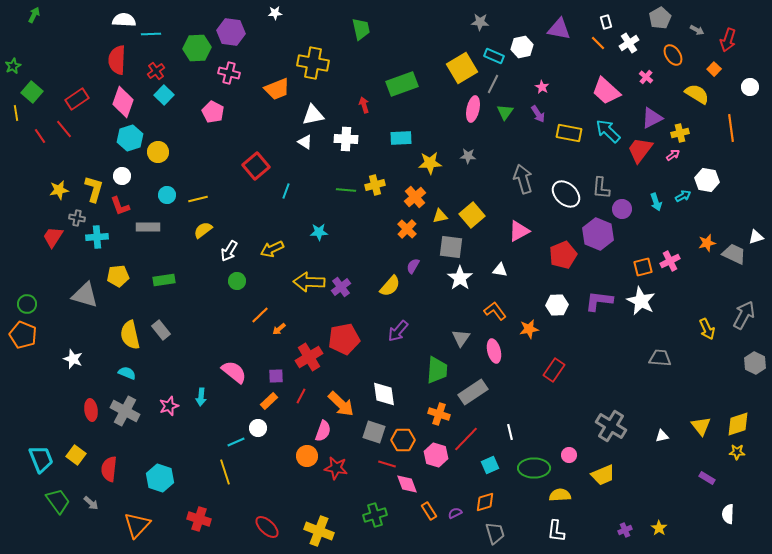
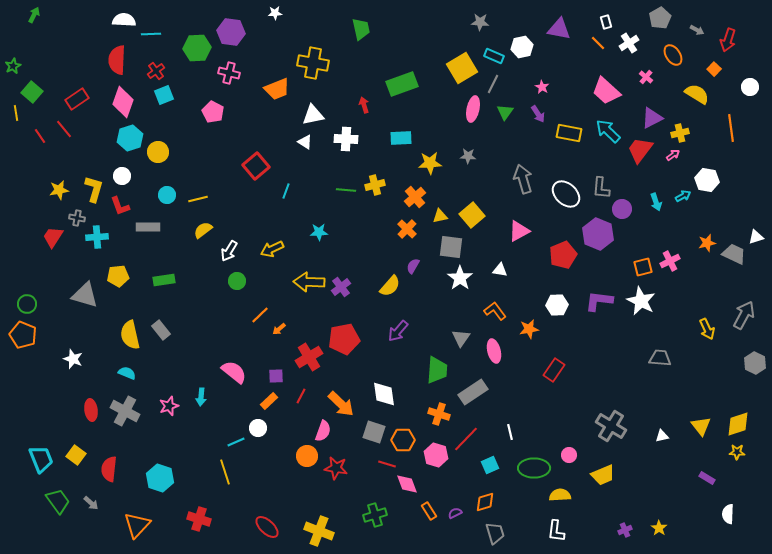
cyan square at (164, 95): rotated 24 degrees clockwise
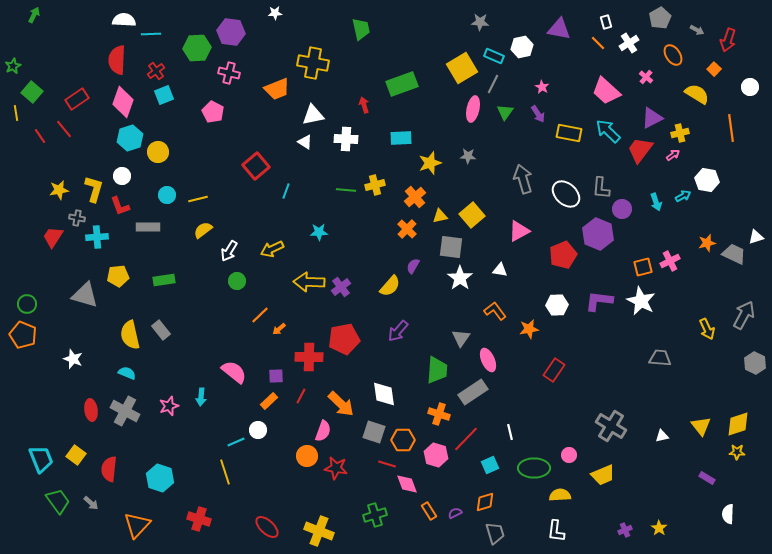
yellow star at (430, 163): rotated 15 degrees counterclockwise
pink ellipse at (494, 351): moved 6 px left, 9 px down; rotated 10 degrees counterclockwise
red cross at (309, 357): rotated 32 degrees clockwise
white circle at (258, 428): moved 2 px down
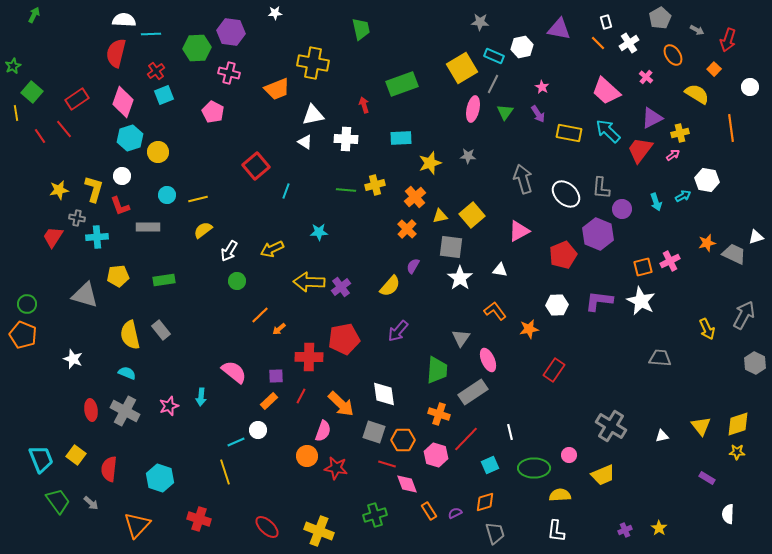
red semicircle at (117, 60): moved 1 px left, 7 px up; rotated 12 degrees clockwise
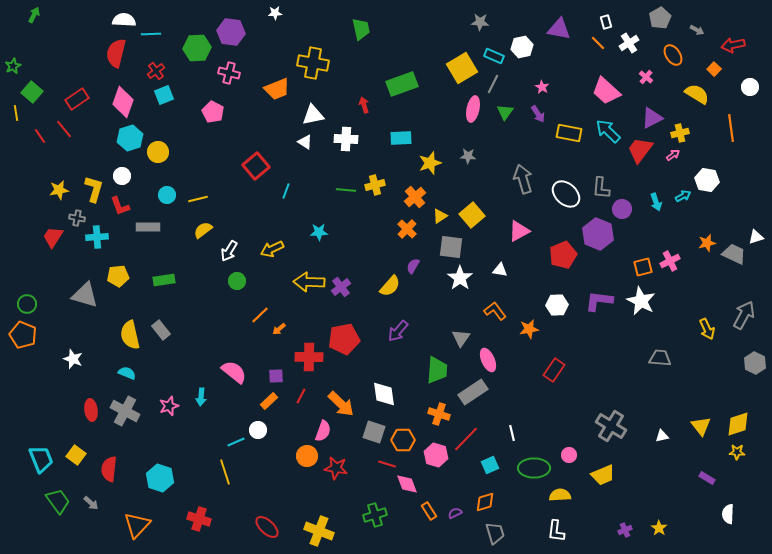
red arrow at (728, 40): moved 5 px right, 5 px down; rotated 60 degrees clockwise
yellow triangle at (440, 216): rotated 21 degrees counterclockwise
white line at (510, 432): moved 2 px right, 1 px down
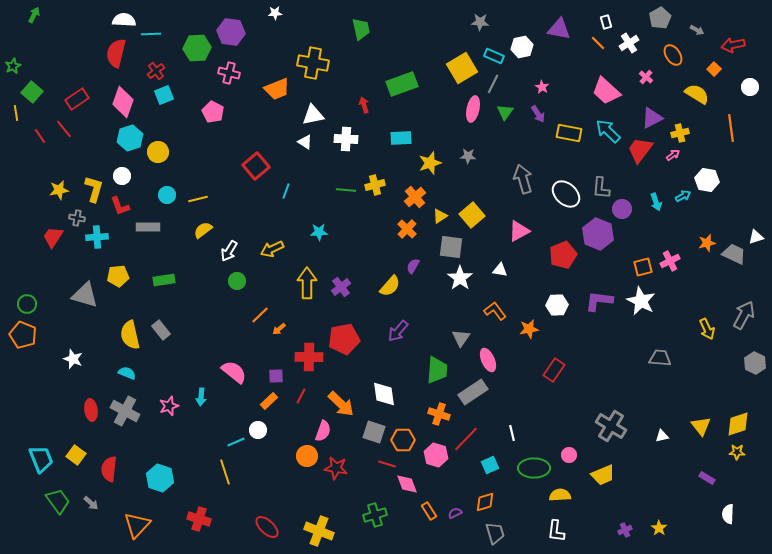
yellow arrow at (309, 282): moved 2 px left, 1 px down; rotated 88 degrees clockwise
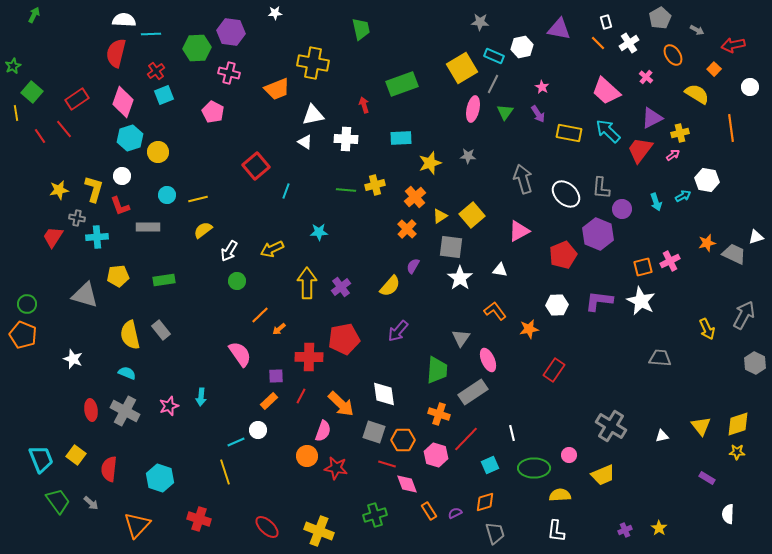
pink semicircle at (234, 372): moved 6 px right, 18 px up; rotated 16 degrees clockwise
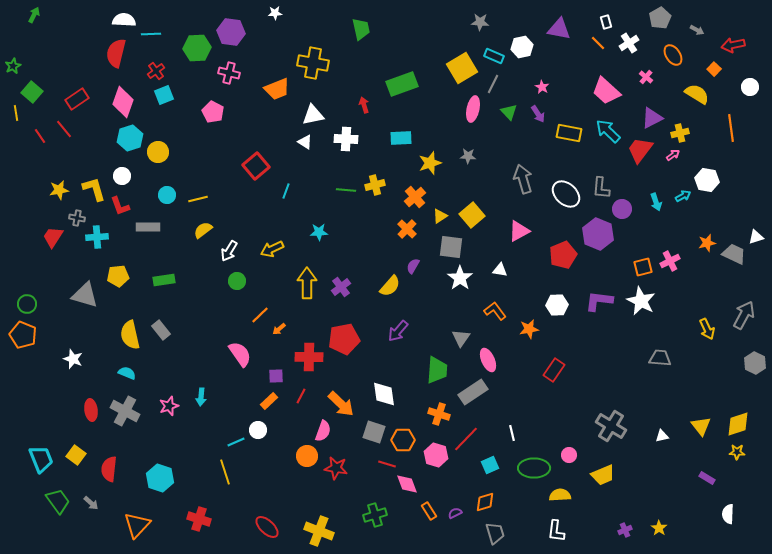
green triangle at (505, 112): moved 4 px right; rotated 18 degrees counterclockwise
yellow L-shape at (94, 189): rotated 32 degrees counterclockwise
